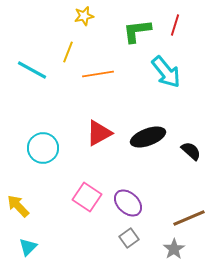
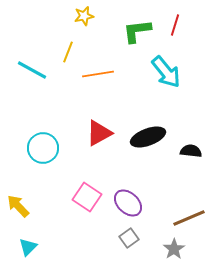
black semicircle: rotated 35 degrees counterclockwise
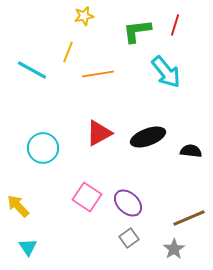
cyan triangle: rotated 18 degrees counterclockwise
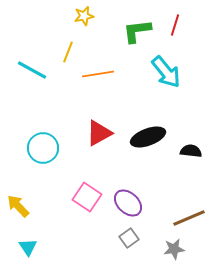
gray star: rotated 25 degrees clockwise
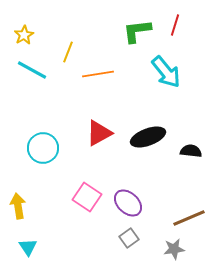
yellow star: moved 60 px left, 19 px down; rotated 18 degrees counterclockwise
yellow arrow: rotated 35 degrees clockwise
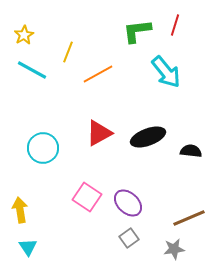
orange line: rotated 20 degrees counterclockwise
yellow arrow: moved 2 px right, 4 px down
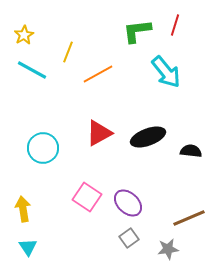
yellow arrow: moved 3 px right, 1 px up
gray star: moved 6 px left
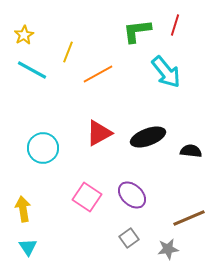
purple ellipse: moved 4 px right, 8 px up
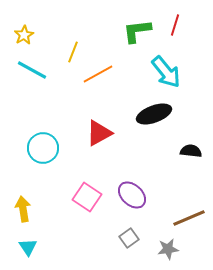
yellow line: moved 5 px right
black ellipse: moved 6 px right, 23 px up
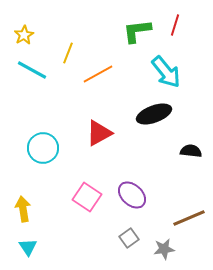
yellow line: moved 5 px left, 1 px down
gray star: moved 4 px left
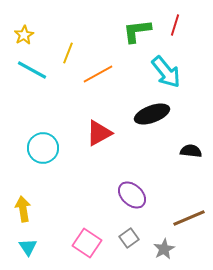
black ellipse: moved 2 px left
pink square: moved 46 px down
gray star: rotated 20 degrees counterclockwise
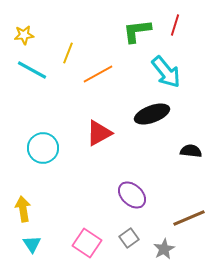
yellow star: rotated 24 degrees clockwise
cyan triangle: moved 4 px right, 3 px up
